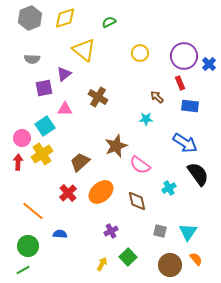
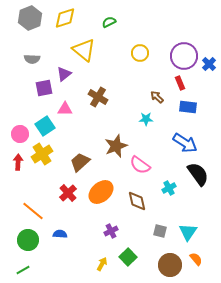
blue rectangle: moved 2 px left, 1 px down
pink circle: moved 2 px left, 4 px up
green circle: moved 6 px up
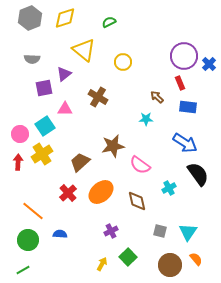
yellow circle: moved 17 px left, 9 px down
brown star: moved 3 px left; rotated 10 degrees clockwise
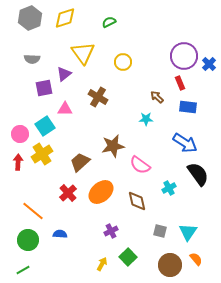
yellow triangle: moved 1 px left, 3 px down; rotated 15 degrees clockwise
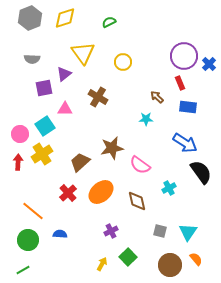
brown star: moved 1 px left, 2 px down
black semicircle: moved 3 px right, 2 px up
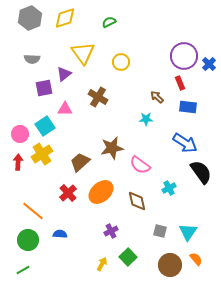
yellow circle: moved 2 px left
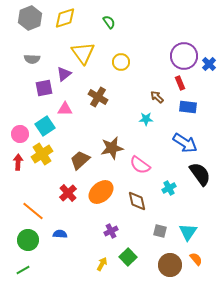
green semicircle: rotated 80 degrees clockwise
brown trapezoid: moved 2 px up
black semicircle: moved 1 px left, 2 px down
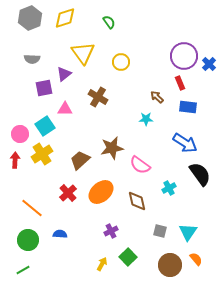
red arrow: moved 3 px left, 2 px up
orange line: moved 1 px left, 3 px up
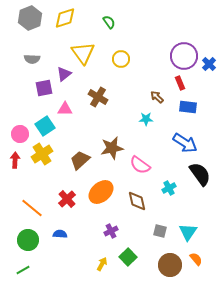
yellow circle: moved 3 px up
red cross: moved 1 px left, 6 px down
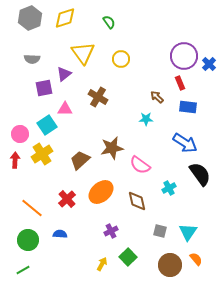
cyan square: moved 2 px right, 1 px up
